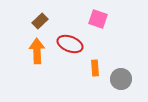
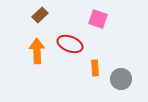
brown rectangle: moved 6 px up
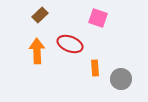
pink square: moved 1 px up
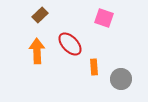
pink square: moved 6 px right
red ellipse: rotated 25 degrees clockwise
orange rectangle: moved 1 px left, 1 px up
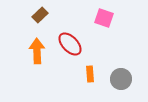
orange rectangle: moved 4 px left, 7 px down
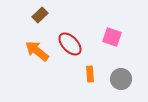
pink square: moved 8 px right, 19 px down
orange arrow: rotated 50 degrees counterclockwise
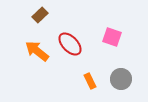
orange rectangle: moved 7 px down; rotated 21 degrees counterclockwise
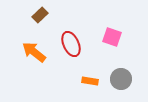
red ellipse: moved 1 px right; rotated 20 degrees clockwise
orange arrow: moved 3 px left, 1 px down
orange rectangle: rotated 56 degrees counterclockwise
